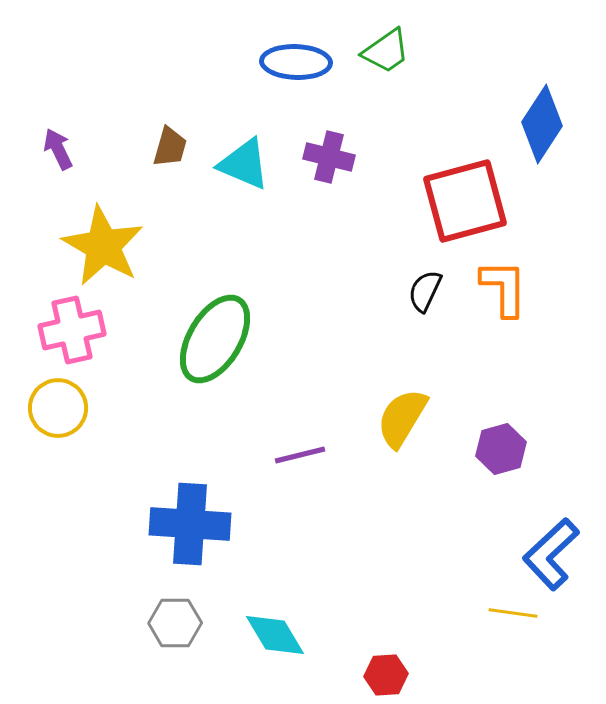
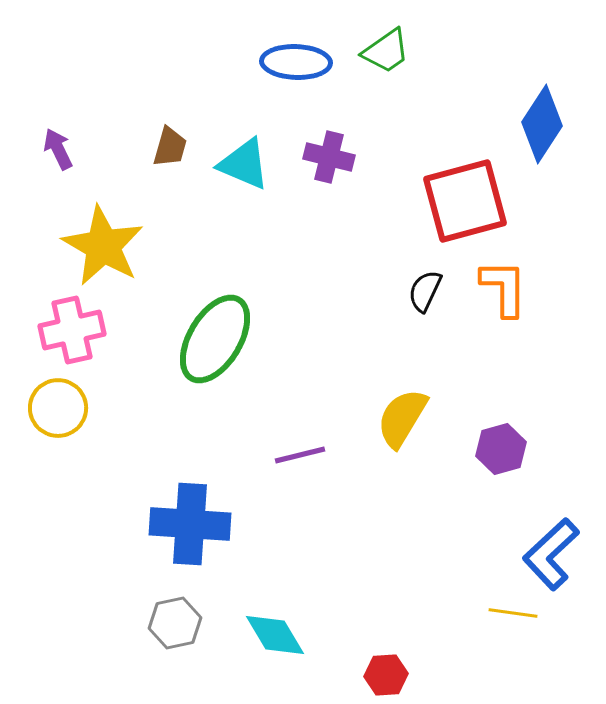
gray hexagon: rotated 12 degrees counterclockwise
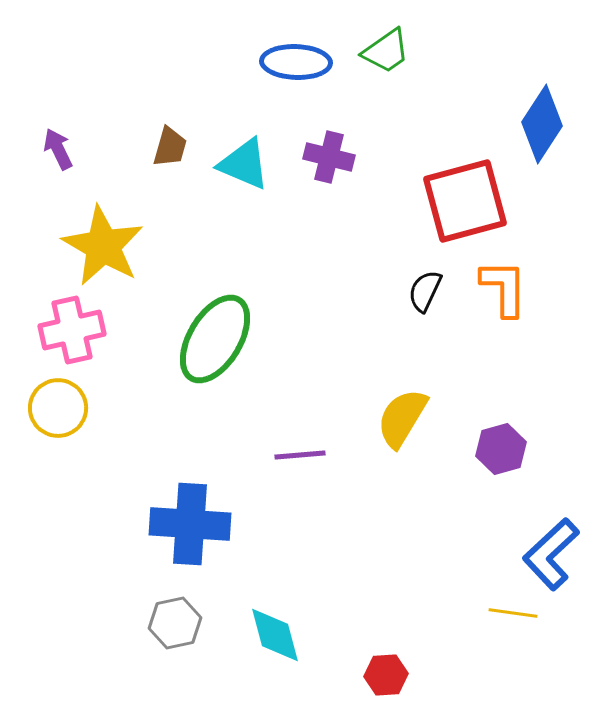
purple line: rotated 9 degrees clockwise
cyan diamond: rotated 16 degrees clockwise
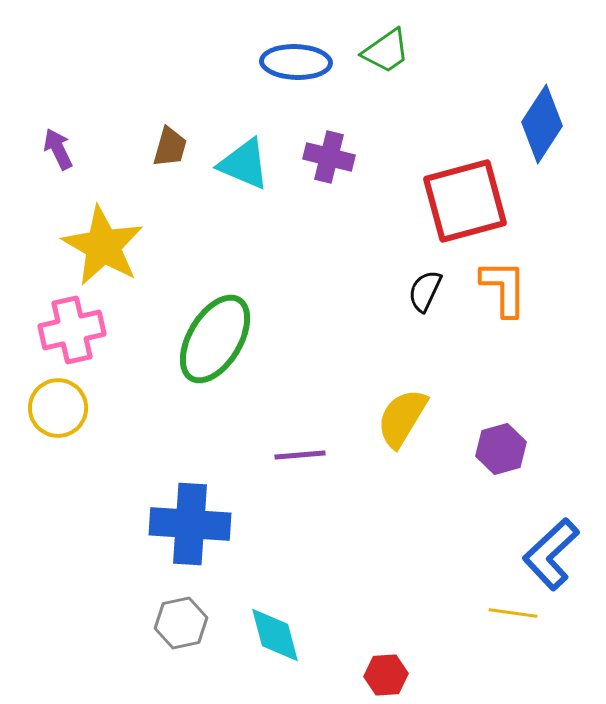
gray hexagon: moved 6 px right
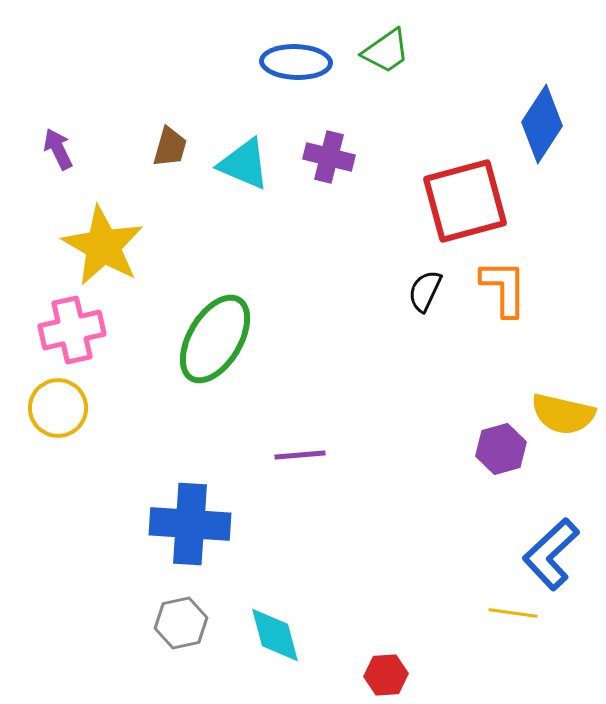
yellow semicircle: moved 161 px right, 4 px up; rotated 108 degrees counterclockwise
